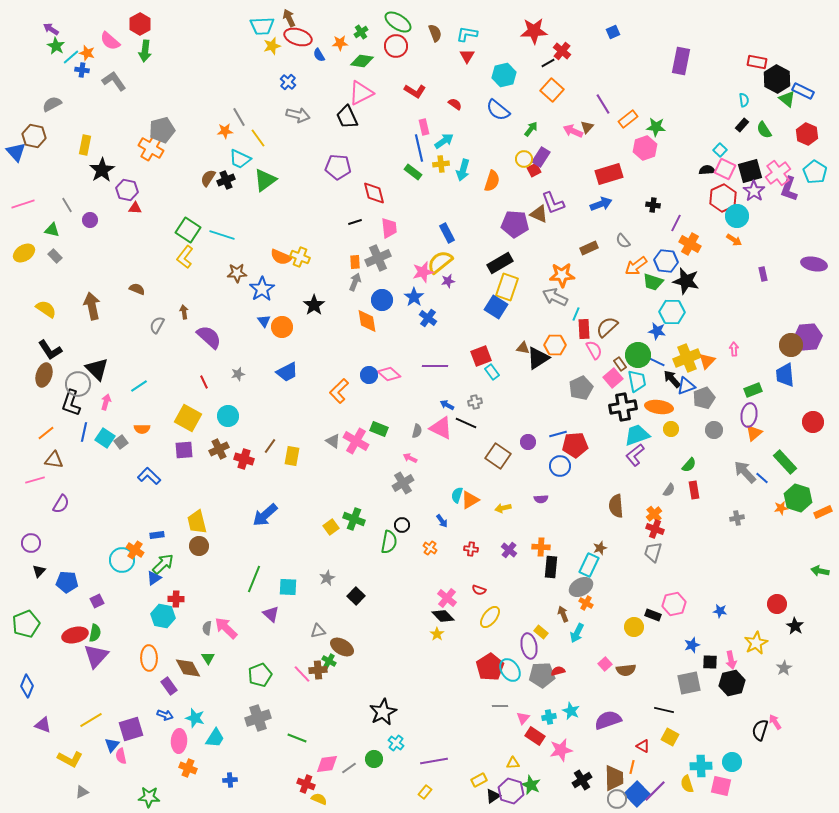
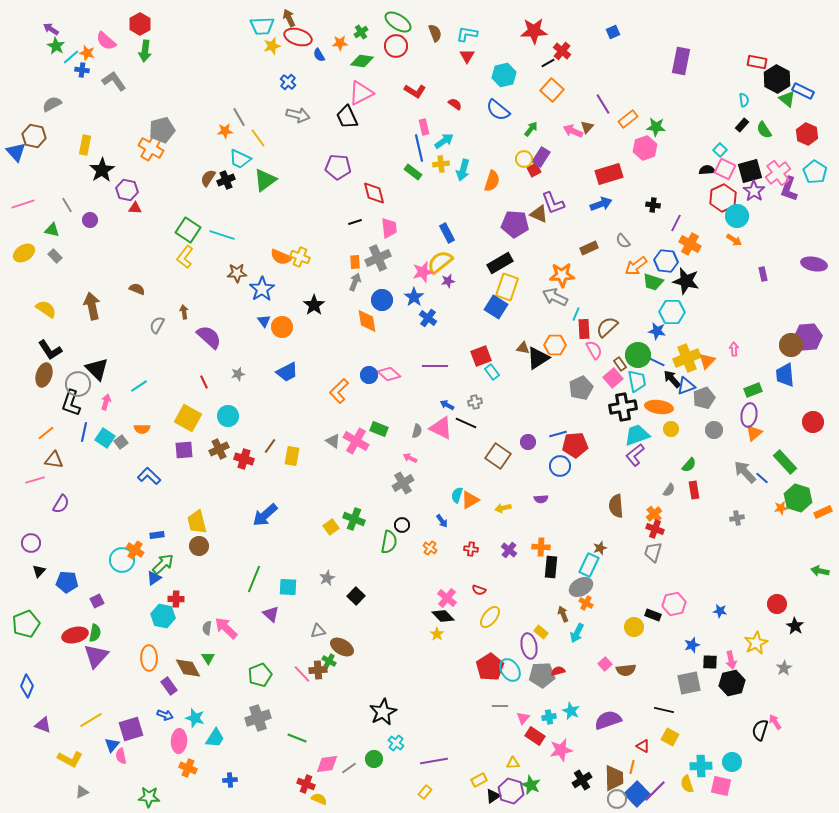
pink semicircle at (110, 41): moved 4 px left
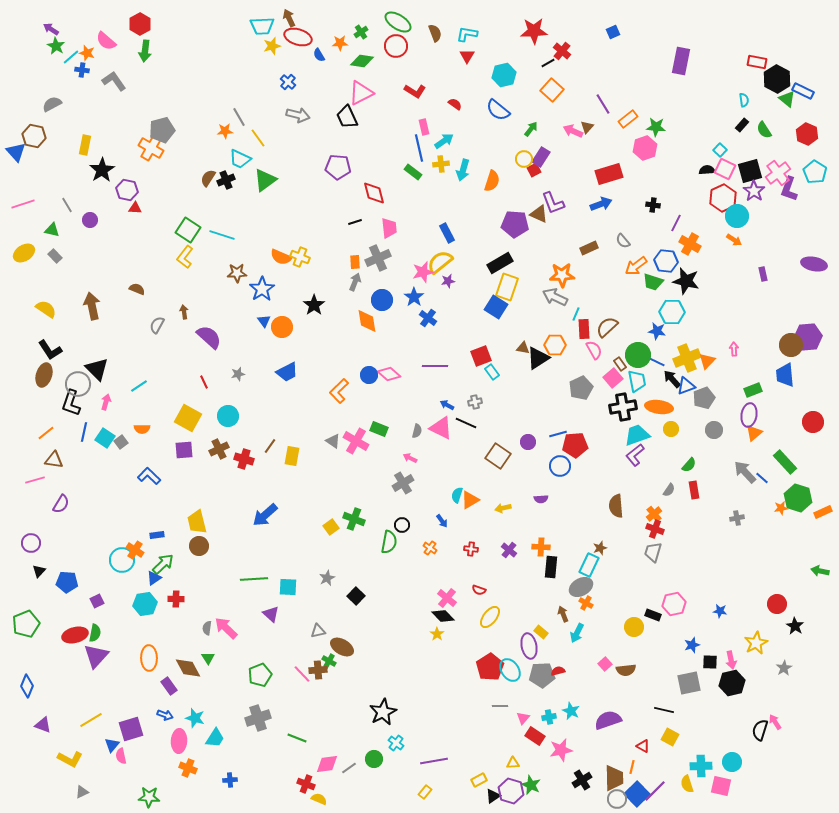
green line at (254, 579): rotated 64 degrees clockwise
cyan hexagon at (163, 616): moved 18 px left, 12 px up; rotated 20 degrees counterclockwise
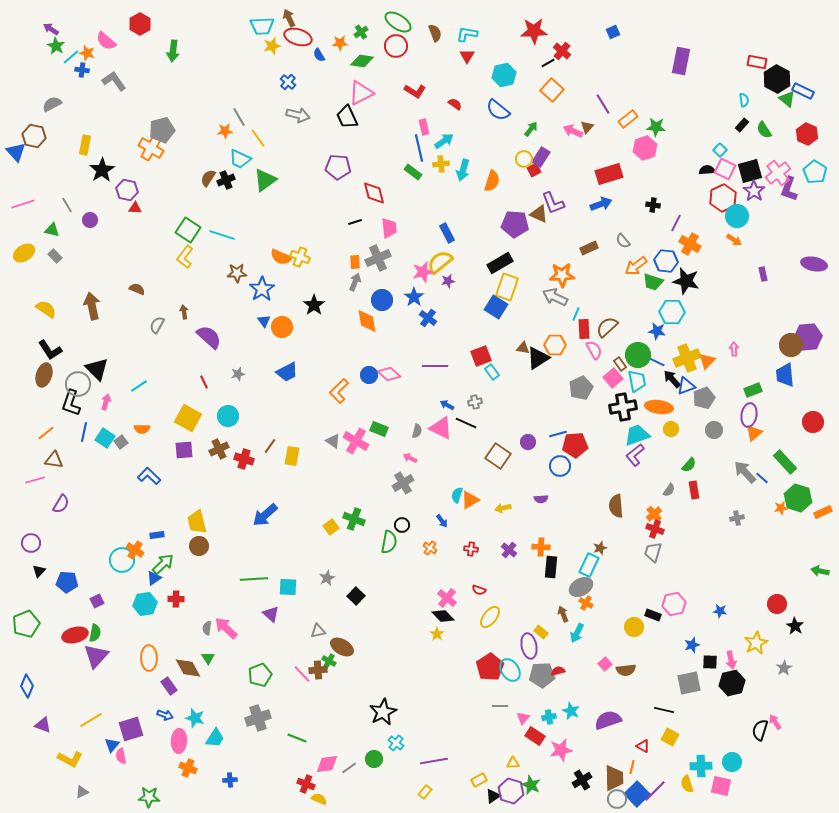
green arrow at (145, 51): moved 28 px right
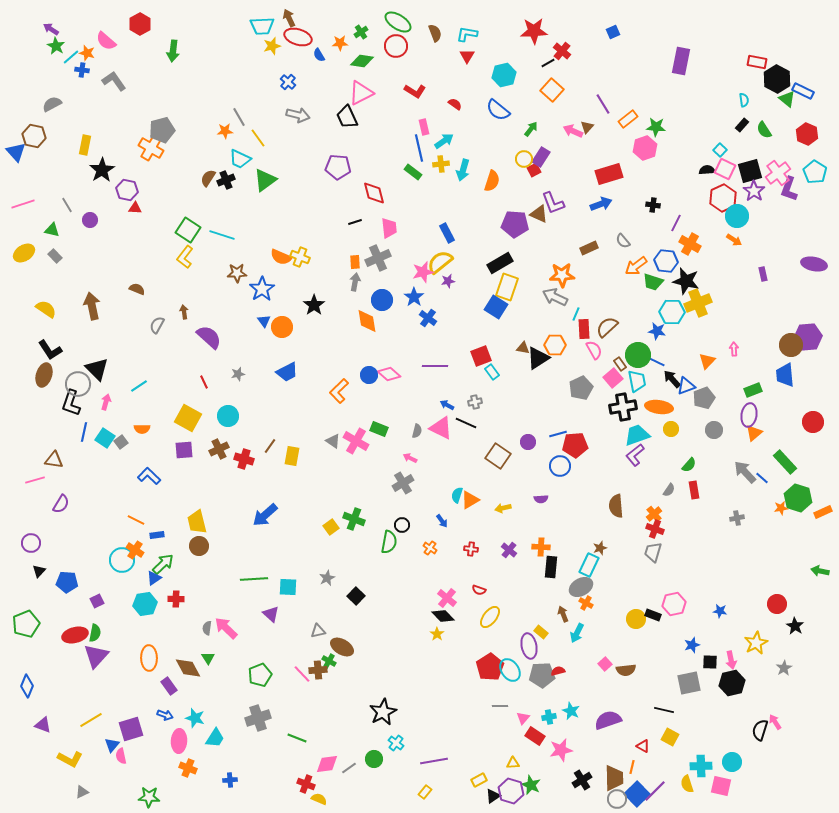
gray arrow at (355, 282): rotated 12 degrees counterclockwise
yellow cross at (687, 358): moved 11 px right, 55 px up
orange line at (46, 433): moved 90 px right, 87 px down; rotated 66 degrees clockwise
yellow circle at (634, 627): moved 2 px right, 8 px up
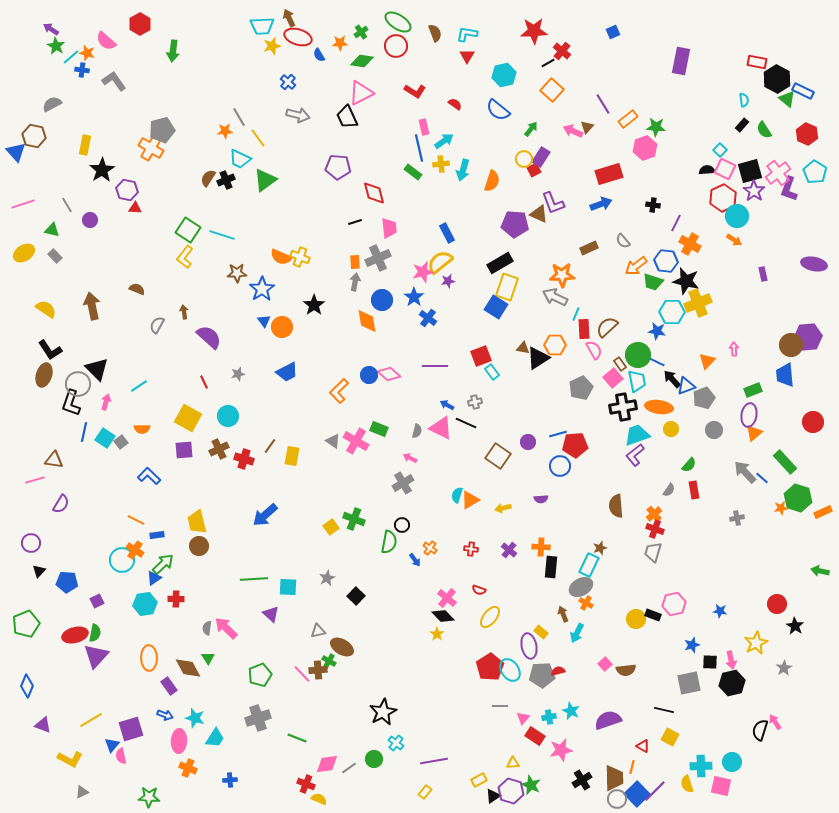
blue arrow at (442, 521): moved 27 px left, 39 px down
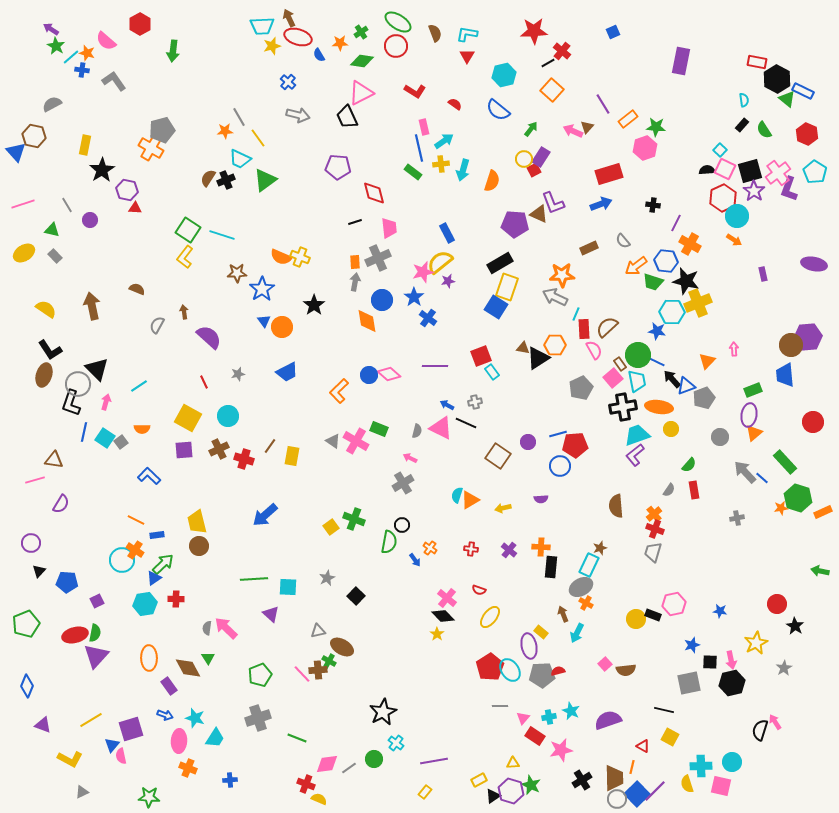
gray circle at (714, 430): moved 6 px right, 7 px down
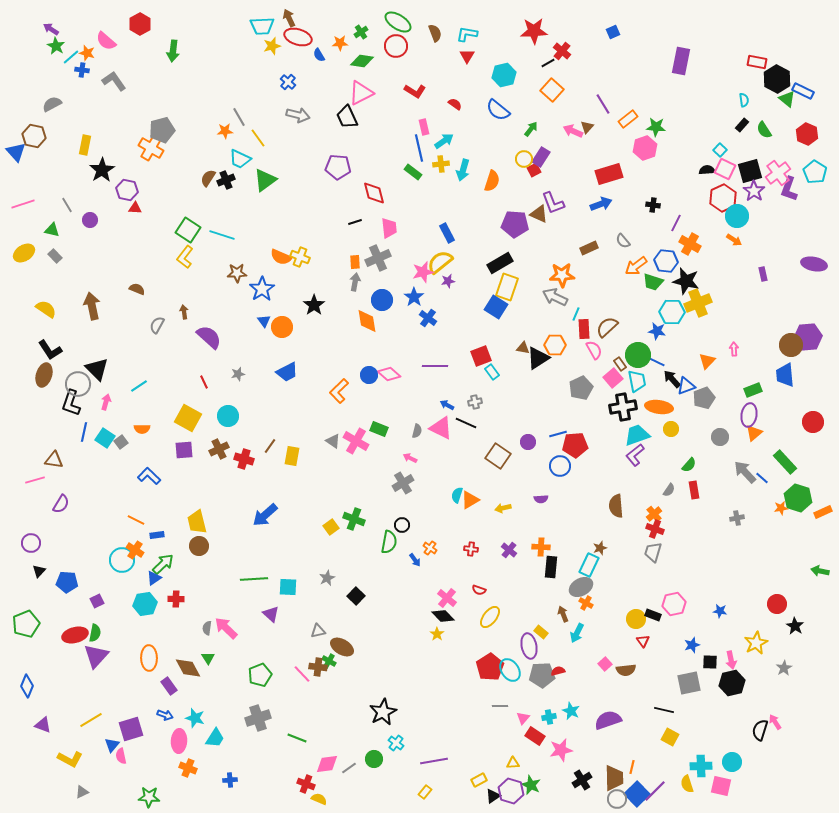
brown cross at (318, 670): moved 3 px up; rotated 12 degrees clockwise
red triangle at (643, 746): moved 105 px up; rotated 24 degrees clockwise
